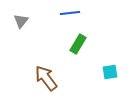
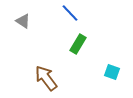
blue line: rotated 54 degrees clockwise
gray triangle: moved 2 px right; rotated 35 degrees counterclockwise
cyan square: moved 2 px right; rotated 28 degrees clockwise
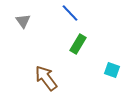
gray triangle: rotated 21 degrees clockwise
cyan square: moved 2 px up
